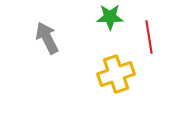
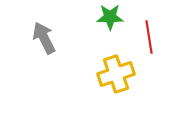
gray arrow: moved 3 px left
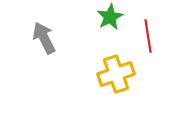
green star: rotated 28 degrees counterclockwise
red line: moved 1 px left, 1 px up
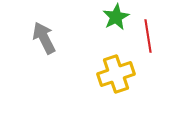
green star: moved 6 px right
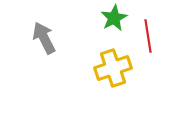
green star: moved 2 px left, 1 px down
yellow cross: moved 3 px left, 6 px up
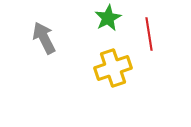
green star: moved 6 px left
red line: moved 1 px right, 2 px up
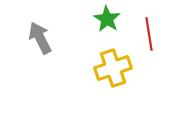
green star: moved 1 px left, 1 px down; rotated 12 degrees counterclockwise
gray arrow: moved 4 px left
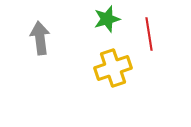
green star: rotated 24 degrees clockwise
gray arrow: rotated 20 degrees clockwise
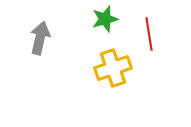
green star: moved 2 px left
gray arrow: rotated 20 degrees clockwise
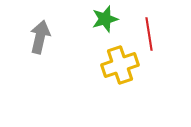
gray arrow: moved 1 px up
yellow cross: moved 7 px right, 3 px up
